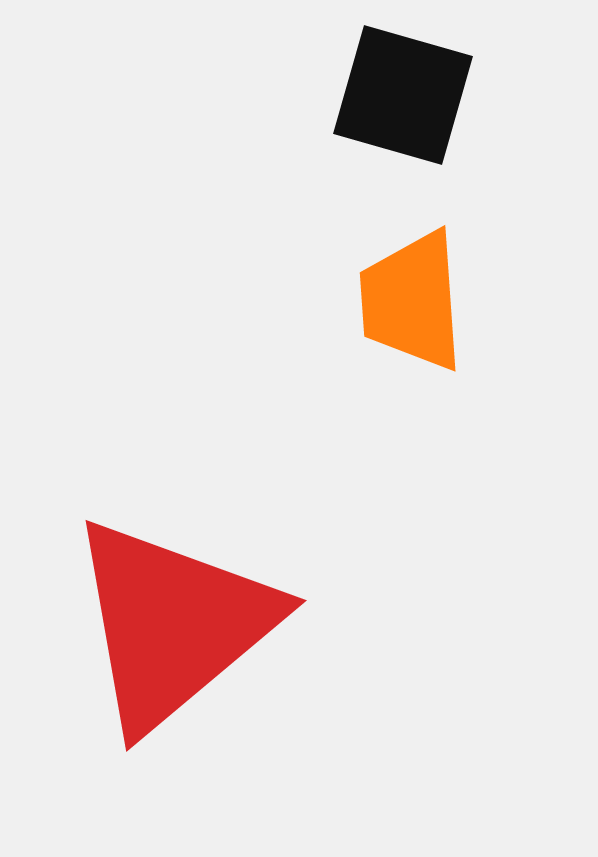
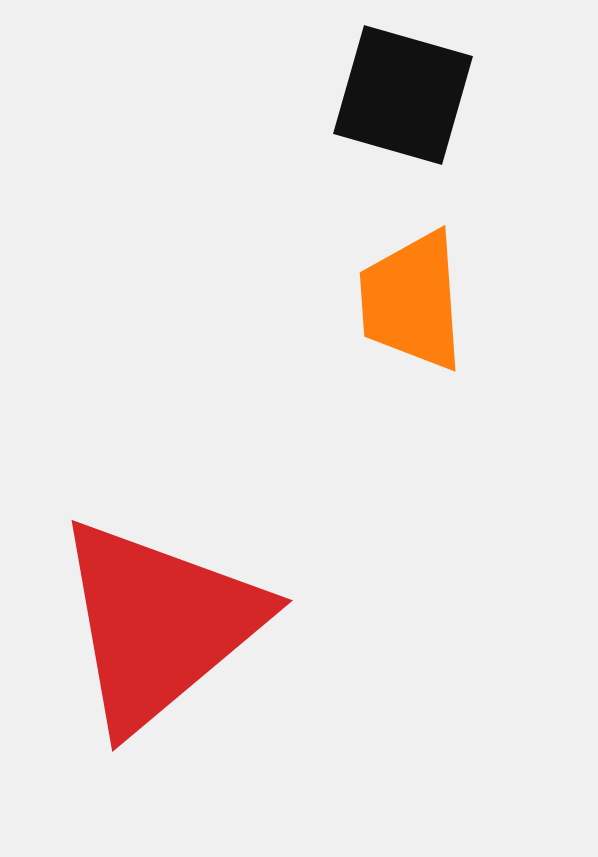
red triangle: moved 14 px left
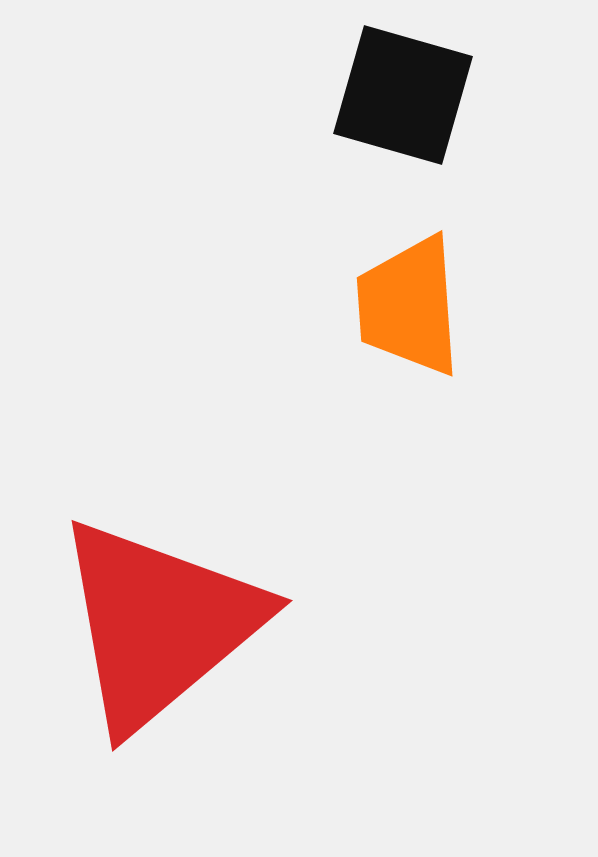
orange trapezoid: moved 3 px left, 5 px down
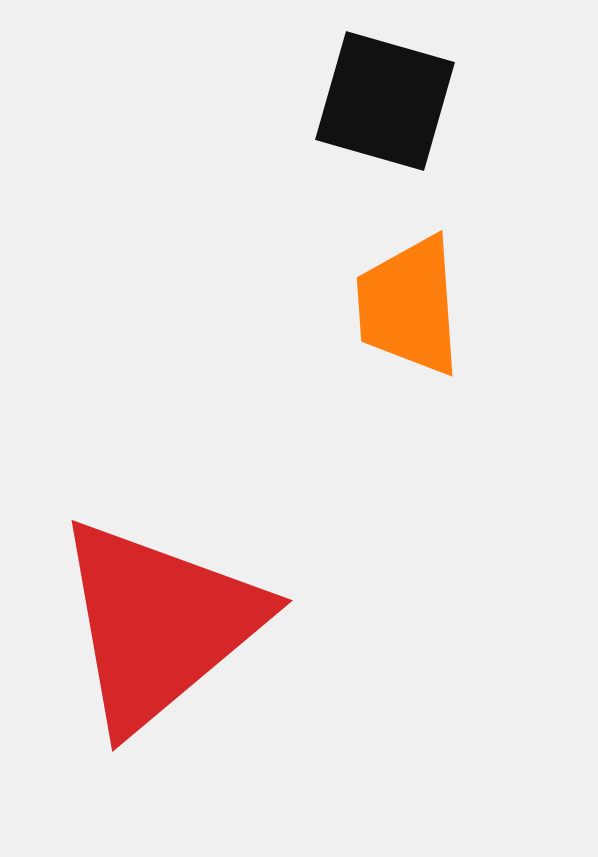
black square: moved 18 px left, 6 px down
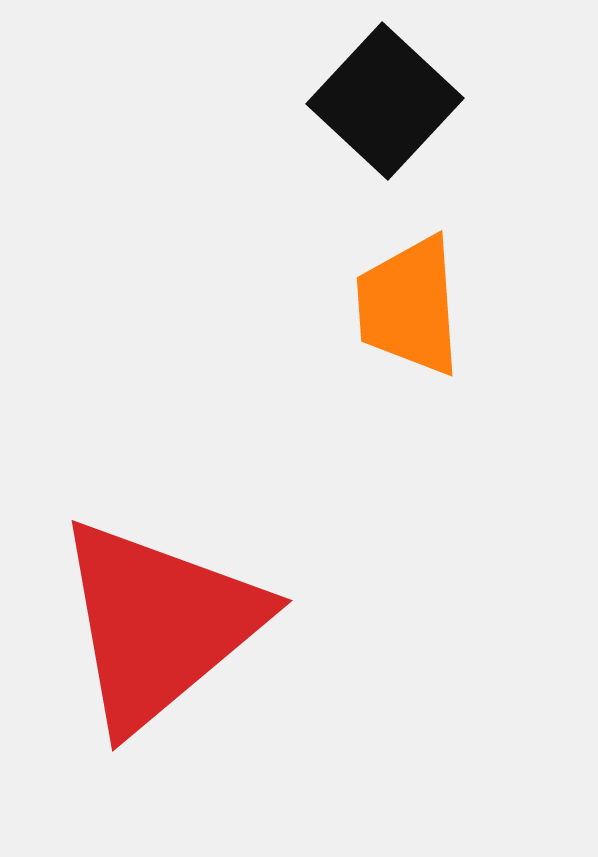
black square: rotated 27 degrees clockwise
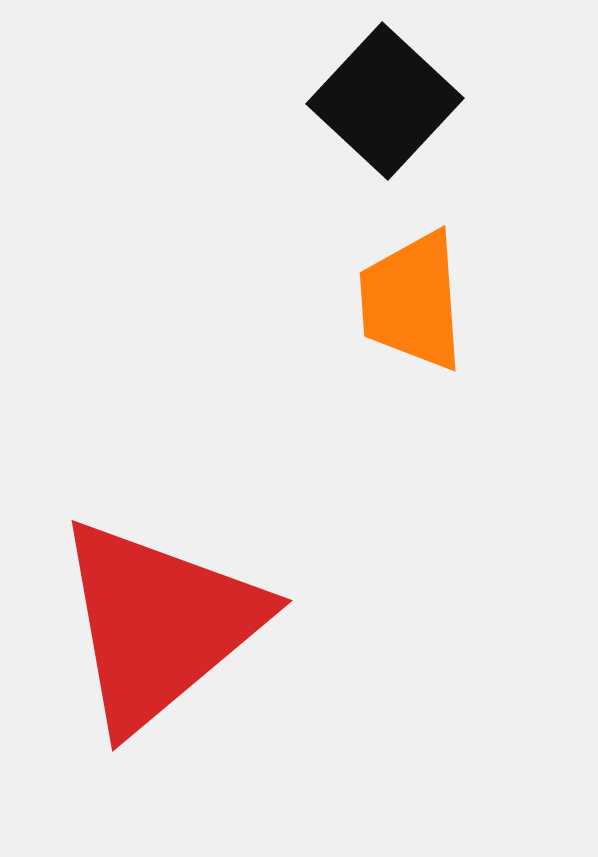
orange trapezoid: moved 3 px right, 5 px up
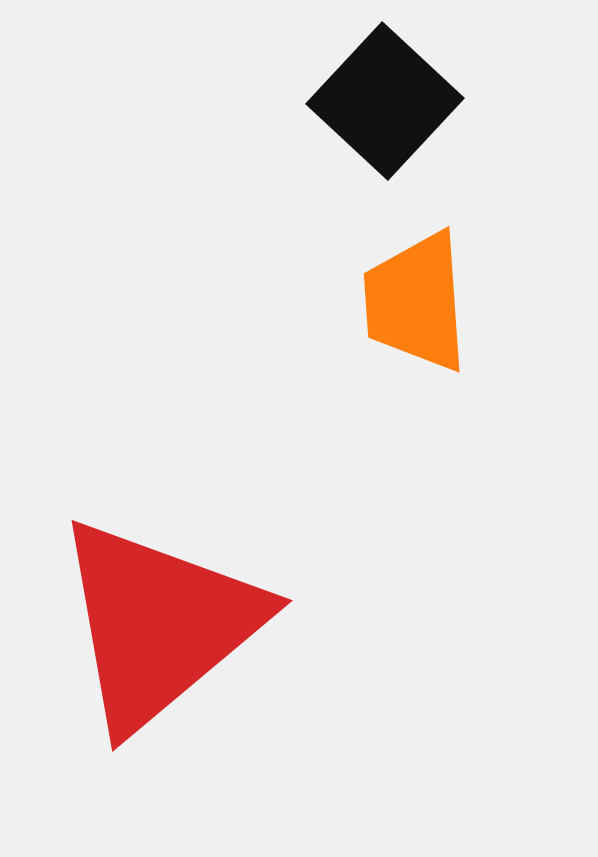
orange trapezoid: moved 4 px right, 1 px down
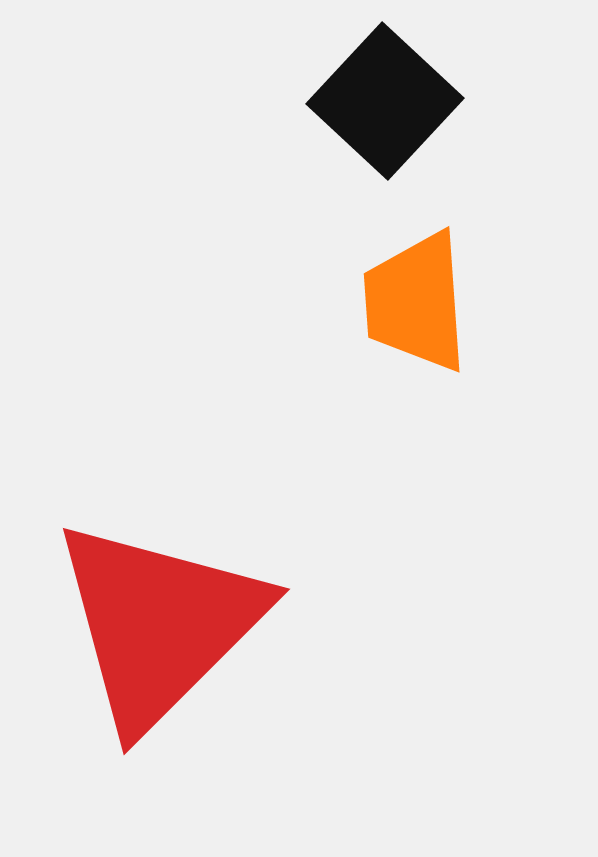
red triangle: rotated 5 degrees counterclockwise
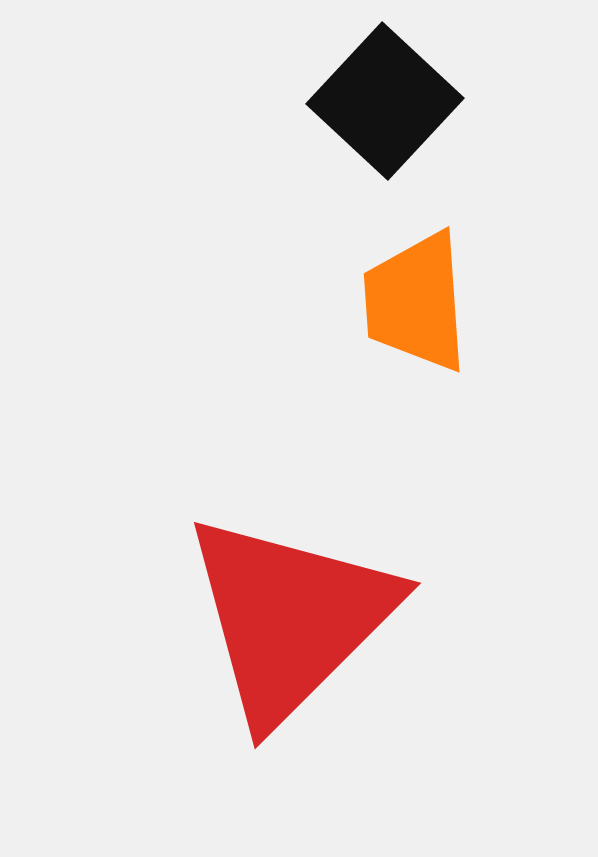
red triangle: moved 131 px right, 6 px up
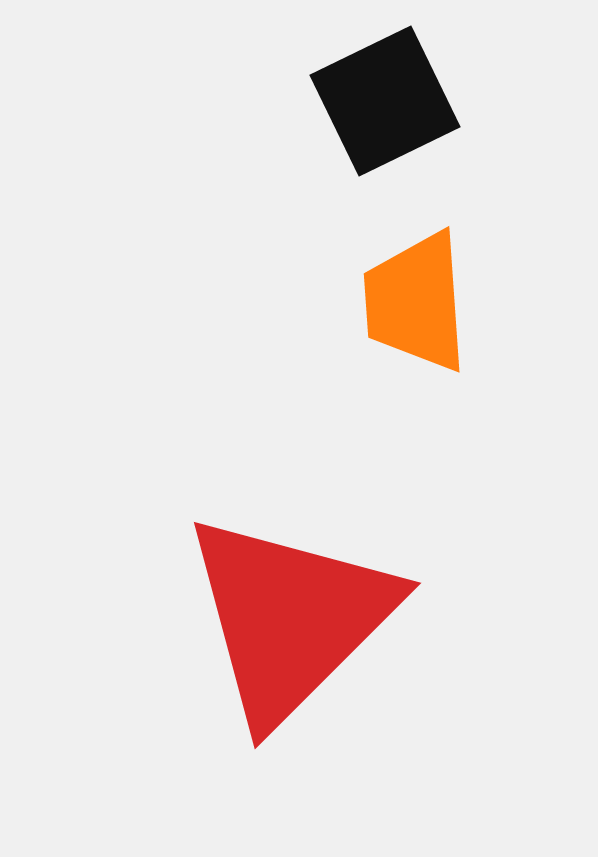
black square: rotated 21 degrees clockwise
